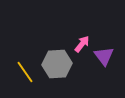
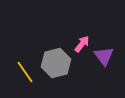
gray hexagon: moved 1 px left, 1 px up; rotated 12 degrees counterclockwise
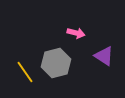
pink arrow: moved 6 px left, 11 px up; rotated 66 degrees clockwise
purple triangle: rotated 20 degrees counterclockwise
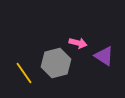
pink arrow: moved 2 px right, 10 px down
yellow line: moved 1 px left, 1 px down
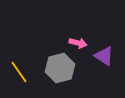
gray hexagon: moved 4 px right, 5 px down
yellow line: moved 5 px left, 1 px up
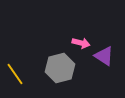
pink arrow: moved 3 px right
yellow line: moved 4 px left, 2 px down
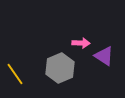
pink arrow: rotated 12 degrees counterclockwise
gray hexagon: rotated 8 degrees counterclockwise
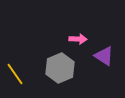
pink arrow: moved 3 px left, 4 px up
